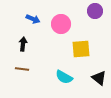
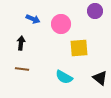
black arrow: moved 2 px left, 1 px up
yellow square: moved 2 px left, 1 px up
black triangle: moved 1 px right
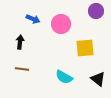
purple circle: moved 1 px right
black arrow: moved 1 px left, 1 px up
yellow square: moved 6 px right
black triangle: moved 2 px left, 1 px down
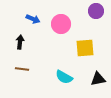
black triangle: rotated 49 degrees counterclockwise
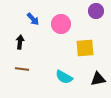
blue arrow: rotated 24 degrees clockwise
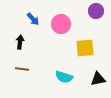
cyan semicircle: rotated 12 degrees counterclockwise
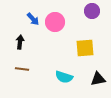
purple circle: moved 4 px left
pink circle: moved 6 px left, 2 px up
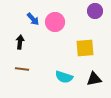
purple circle: moved 3 px right
black triangle: moved 4 px left
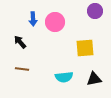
blue arrow: rotated 40 degrees clockwise
black arrow: rotated 48 degrees counterclockwise
cyan semicircle: rotated 24 degrees counterclockwise
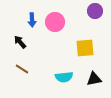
blue arrow: moved 1 px left, 1 px down
brown line: rotated 24 degrees clockwise
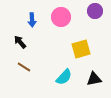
pink circle: moved 6 px right, 5 px up
yellow square: moved 4 px left, 1 px down; rotated 12 degrees counterclockwise
brown line: moved 2 px right, 2 px up
cyan semicircle: rotated 42 degrees counterclockwise
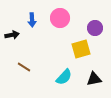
purple circle: moved 17 px down
pink circle: moved 1 px left, 1 px down
black arrow: moved 8 px left, 7 px up; rotated 120 degrees clockwise
